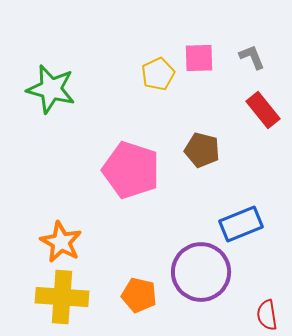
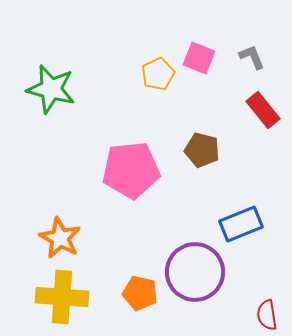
pink square: rotated 24 degrees clockwise
pink pentagon: rotated 24 degrees counterclockwise
orange star: moved 1 px left, 4 px up
purple circle: moved 6 px left
orange pentagon: moved 1 px right, 2 px up
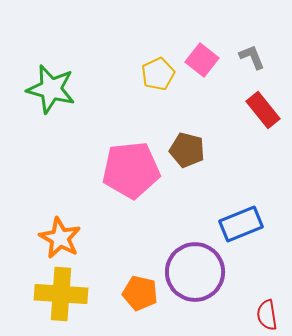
pink square: moved 3 px right, 2 px down; rotated 16 degrees clockwise
brown pentagon: moved 15 px left
yellow cross: moved 1 px left, 3 px up
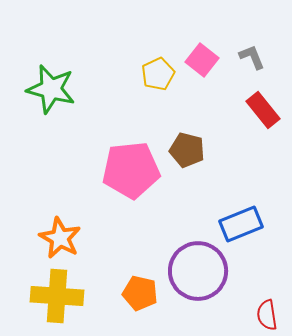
purple circle: moved 3 px right, 1 px up
yellow cross: moved 4 px left, 2 px down
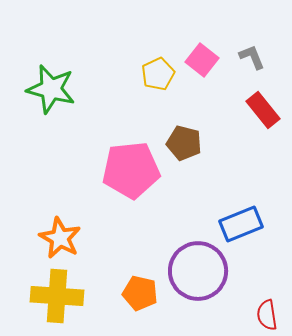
brown pentagon: moved 3 px left, 7 px up
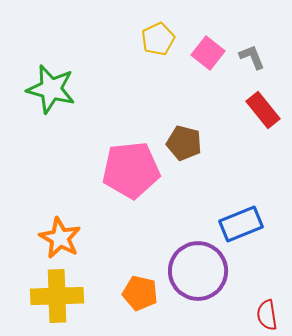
pink square: moved 6 px right, 7 px up
yellow pentagon: moved 35 px up
yellow cross: rotated 6 degrees counterclockwise
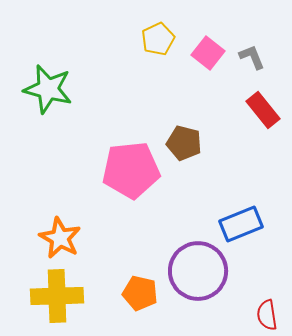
green star: moved 3 px left
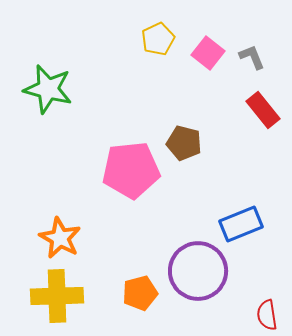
orange pentagon: rotated 28 degrees counterclockwise
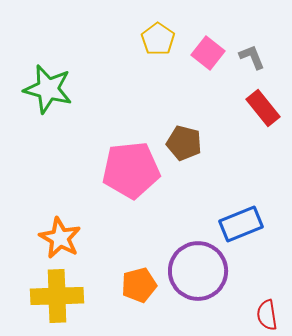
yellow pentagon: rotated 12 degrees counterclockwise
red rectangle: moved 2 px up
orange pentagon: moved 1 px left, 8 px up
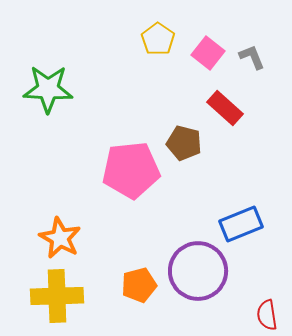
green star: rotated 12 degrees counterclockwise
red rectangle: moved 38 px left; rotated 9 degrees counterclockwise
